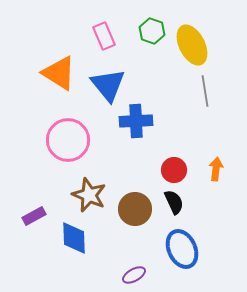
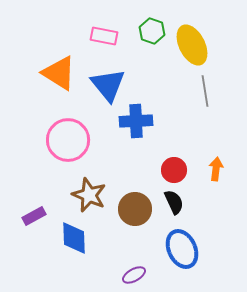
pink rectangle: rotated 56 degrees counterclockwise
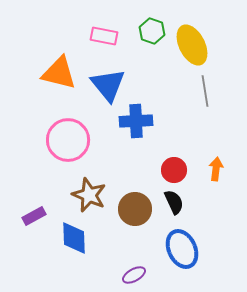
orange triangle: rotated 18 degrees counterclockwise
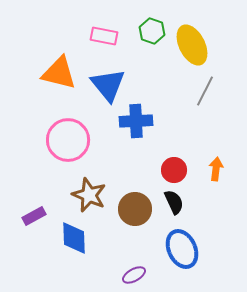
gray line: rotated 36 degrees clockwise
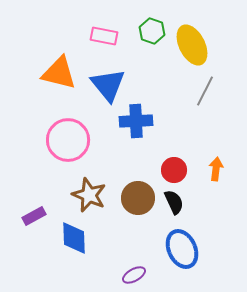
brown circle: moved 3 px right, 11 px up
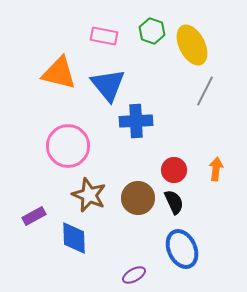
pink circle: moved 6 px down
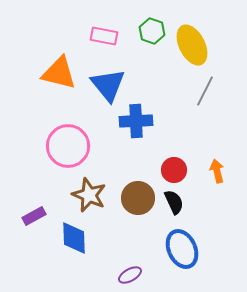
orange arrow: moved 1 px right, 2 px down; rotated 20 degrees counterclockwise
purple ellipse: moved 4 px left
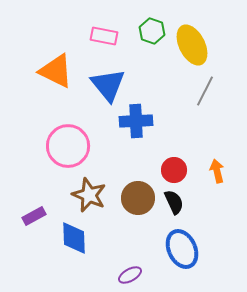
orange triangle: moved 3 px left, 2 px up; rotated 12 degrees clockwise
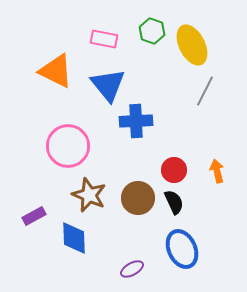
pink rectangle: moved 3 px down
purple ellipse: moved 2 px right, 6 px up
